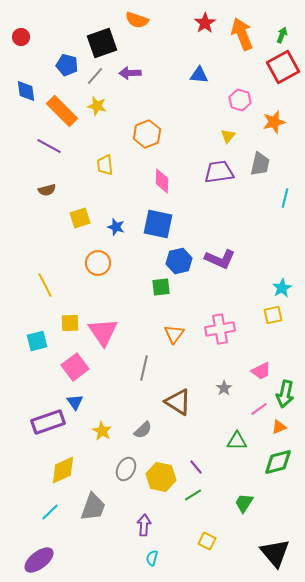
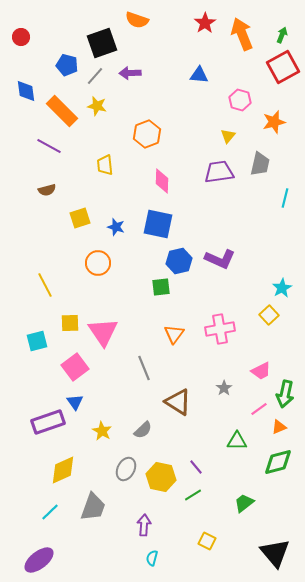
yellow square at (273, 315): moved 4 px left; rotated 30 degrees counterclockwise
gray line at (144, 368): rotated 35 degrees counterclockwise
green trapezoid at (244, 503): rotated 20 degrees clockwise
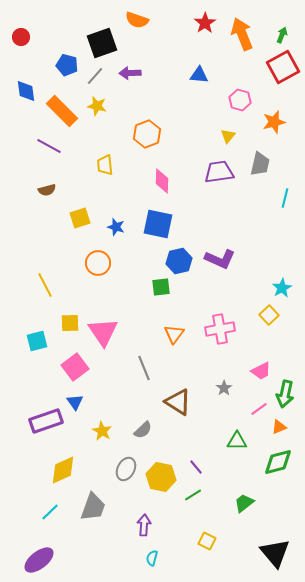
purple rectangle at (48, 422): moved 2 px left, 1 px up
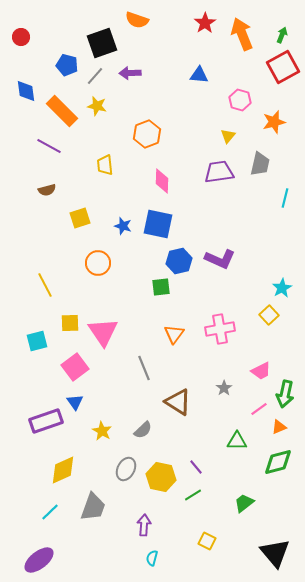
blue star at (116, 227): moved 7 px right, 1 px up
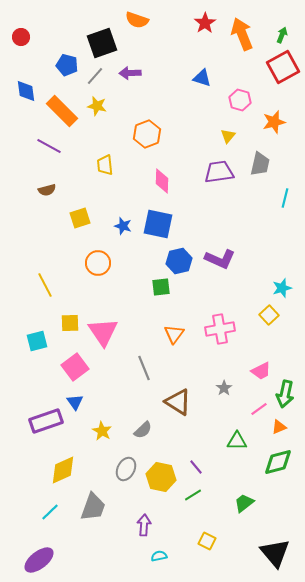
blue triangle at (199, 75): moved 3 px right, 3 px down; rotated 12 degrees clockwise
cyan star at (282, 288): rotated 12 degrees clockwise
cyan semicircle at (152, 558): moved 7 px right, 2 px up; rotated 63 degrees clockwise
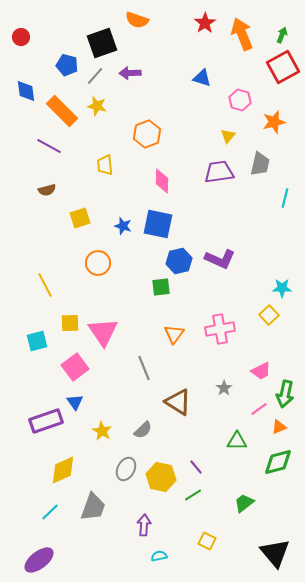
cyan star at (282, 288): rotated 18 degrees clockwise
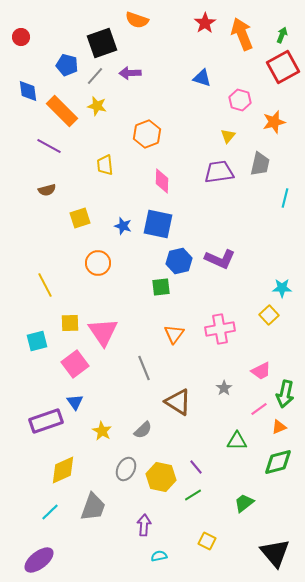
blue diamond at (26, 91): moved 2 px right
pink square at (75, 367): moved 3 px up
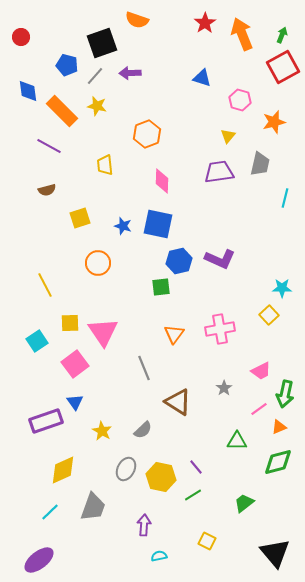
cyan square at (37, 341): rotated 20 degrees counterclockwise
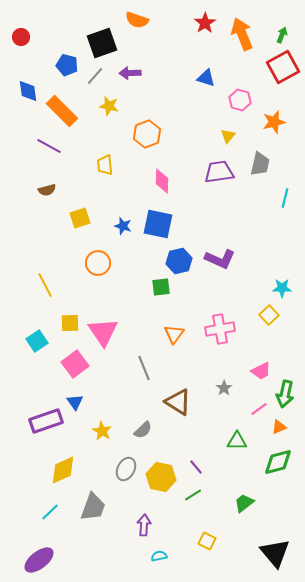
blue triangle at (202, 78): moved 4 px right
yellow star at (97, 106): moved 12 px right
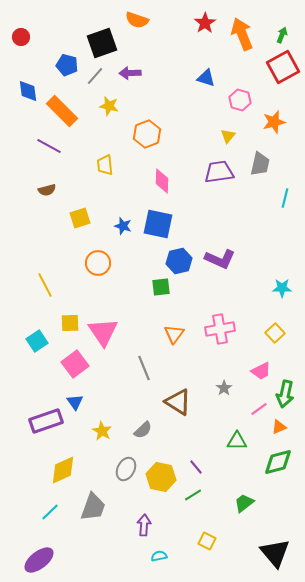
yellow square at (269, 315): moved 6 px right, 18 px down
